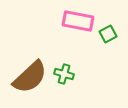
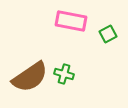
pink rectangle: moved 7 px left
brown semicircle: rotated 9 degrees clockwise
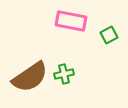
green square: moved 1 px right, 1 px down
green cross: rotated 30 degrees counterclockwise
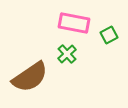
pink rectangle: moved 3 px right, 2 px down
green cross: moved 3 px right, 20 px up; rotated 30 degrees counterclockwise
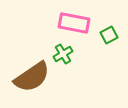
green cross: moved 4 px left; rotated 12 degrees clockwise
brown semicircle: moved 2 px right
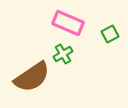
pink rectangle: moved 6 px left; rotated 12 degrees clockwise
green square: moved 1 px right, 1 px up
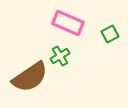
green cross: moved 3 px left, 2 px down
brown semicircle: moved 2 px left
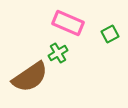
green cross: moved 2 px left, 3 px up
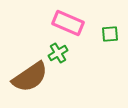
green square: rotated 24 degrees clockwise
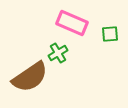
pink rectangle: moved 4 px right
